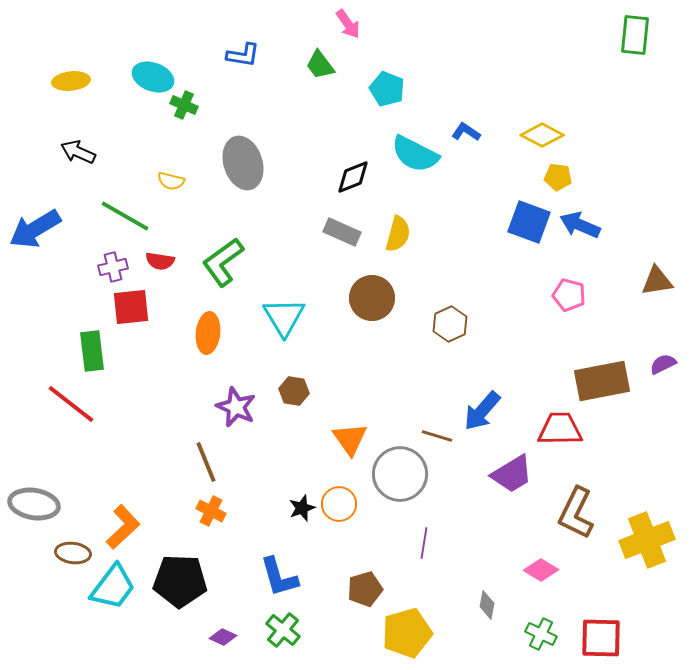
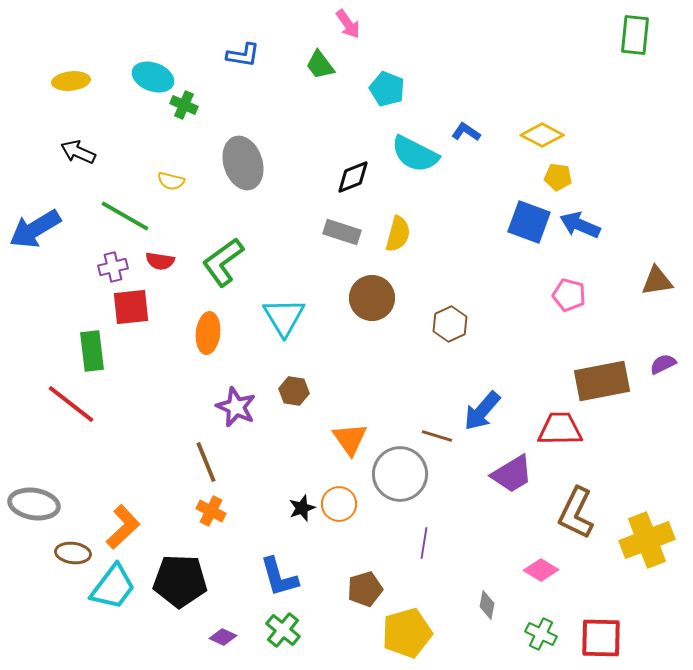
gray rectangle at (342, 232): rotated 6 degrees counterclockwise
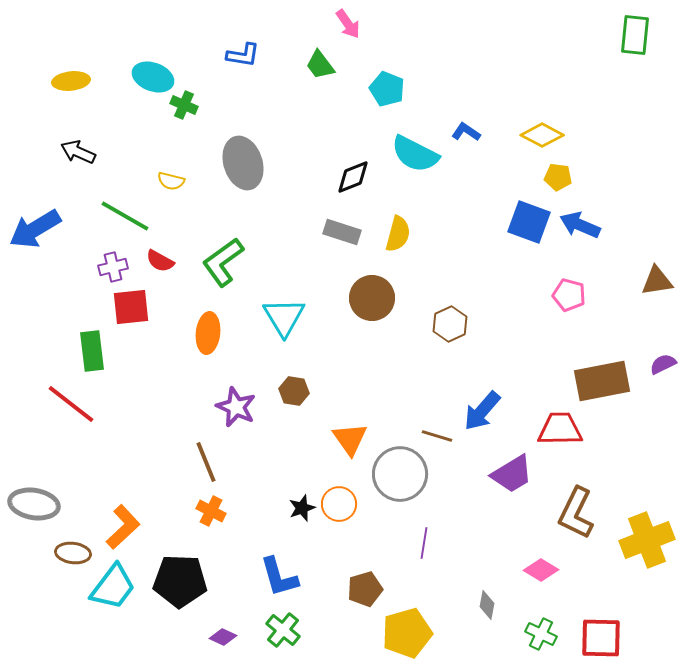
red semicircle at (160, 261): rotated 20 degrees clockwise
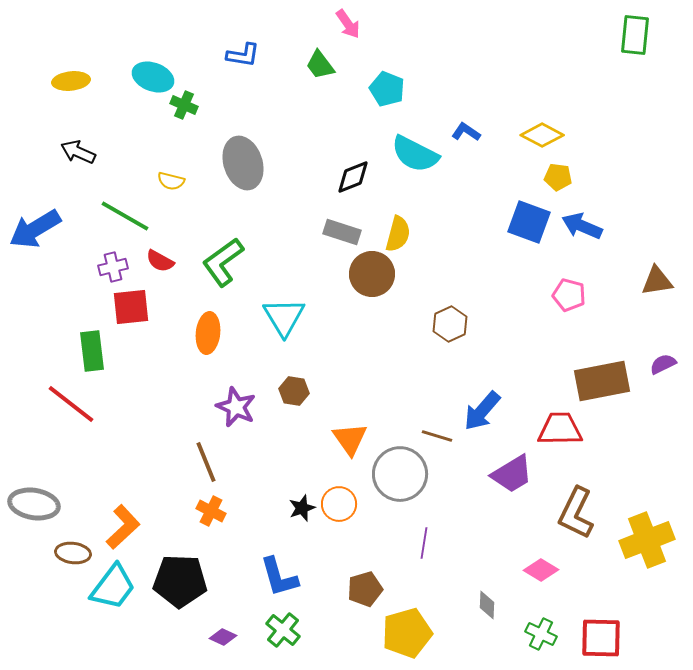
blue arrow at (580, 225): moved 2 px right, 1 px down
brown circle at (372, 298): moved 24 px up
gray diamond at (487, 605): rotated 8 degrees counterclockwise
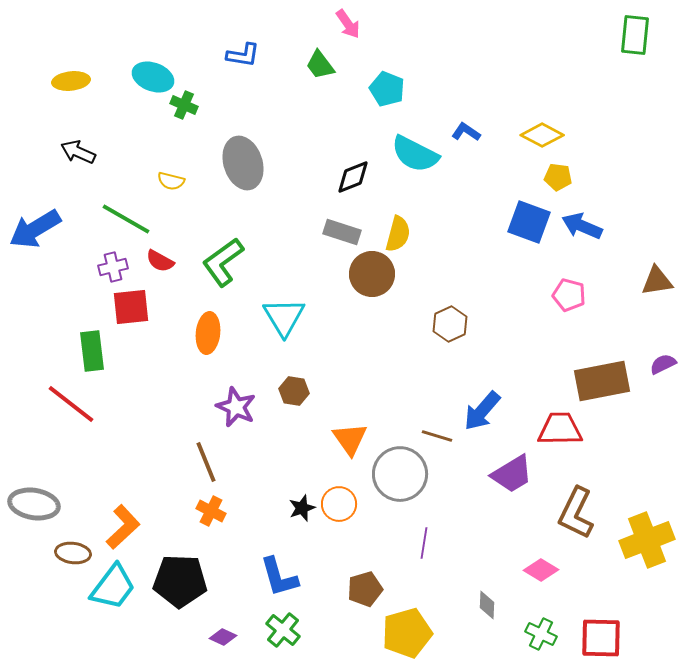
green line at (125, 216): moved 1 px right, 3 px down
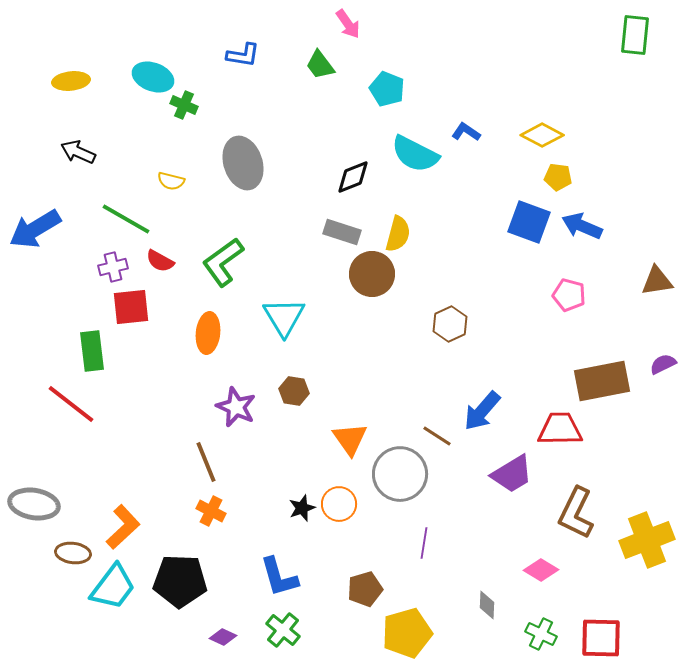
brown line at (437, 436): rotated 16 degrees clockwise
